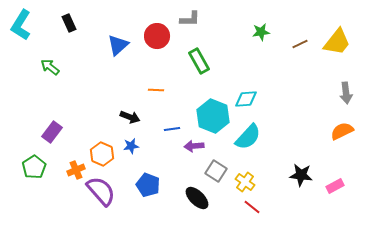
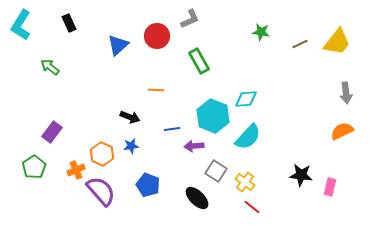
gray L-shape: rotated 25 degrees counterclockwise
green star: rotated 18 degrees clockwise
pink rectangle: moved 5 px left, 1 px down; rotated 48 degrees counterclockwise
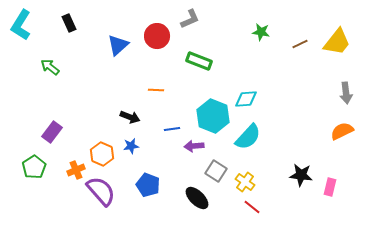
green rectangle: rotated 40 degrees counterclockwise
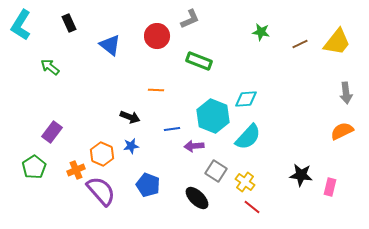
blue triangle: moved 8 px left; rotated 40 degrees counterclockwise
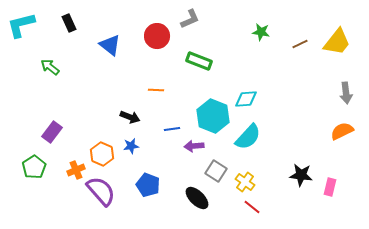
cyan L-shape: rotated 44 degrees clockwise
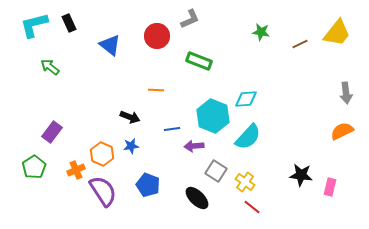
cyan L-shape: moved 13 px right
yellow trapezoid: moved 9 px up
purple semicircle: moved 2 px right; rotated 8 degrees clockwise
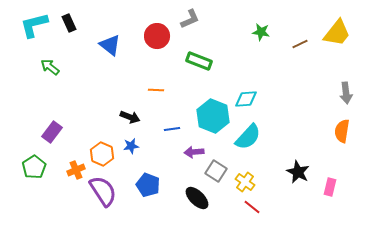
orange semicircle: rotated 55 degrees counterclockwise
purple arrow: moved 6 px down
black star: moved 3 px left, 3 px up; rotated 20 degrees clockwise
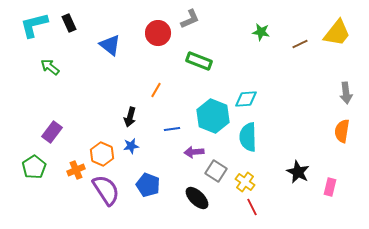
red circle: moved 1 px right, 3 px up
orange line: rotated 63 degrees counterclockwise
black arrow: rotated 84 degrees clockwise
cyan semicircle: rotated 136 degrees clockwise
purple semicircle: moved 3 px right, 1 px up
red line: rotated 24 degrees clockwise
